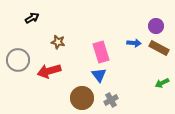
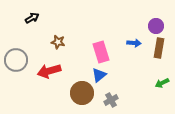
brown rectangle: rotated 72 degrees clockwise
gray circle: moved 2 px left
blue triangle: rotated 28 degrees clockwise
brown circle: moved 5 px up
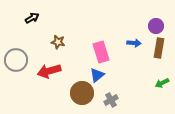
blue triangle: moved 2 px left
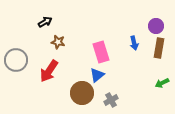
black arrow: moved 13 px right, 4 px down
blue arrow: rotated 72 degrees clockwise
red arrow: rotated 40 degrees counterclockwise
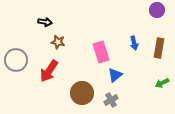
black arrow: rotated 40 degrees clockwise
purple circle: moved 1 px right, 16 px up
blue triangle: moved 18 px right
